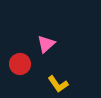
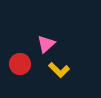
yellow L-shape: moved 1 px right, 14 px up; rotated 10 degrees counterclockwise
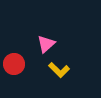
red circle: moved 6 px left
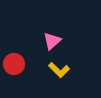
pink triangle: moved 6 px right, 3 px up
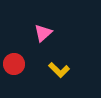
pink triangle: moved 9 px left, 8 px up
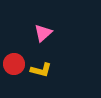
yellow L-shape: moved 18 px left; rotated 30 degrees counterclockwise
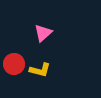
yellow L-shape: moved 1 px left
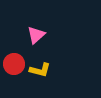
pink triangle: moved 7 px left, 2 px down
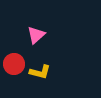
yellow L-shape: moved 2 px down
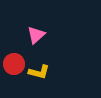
yellow L-shape: moved 1 px left
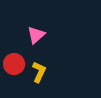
yellow L-shape: rotated 80 degrees counterclockwise
